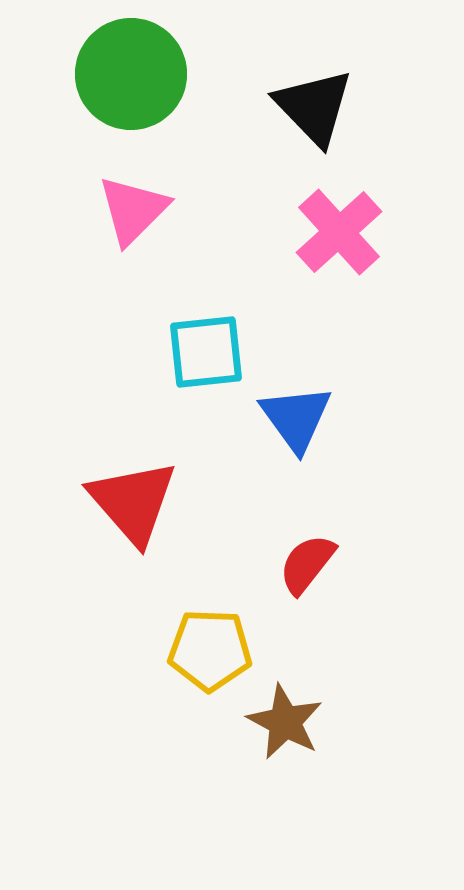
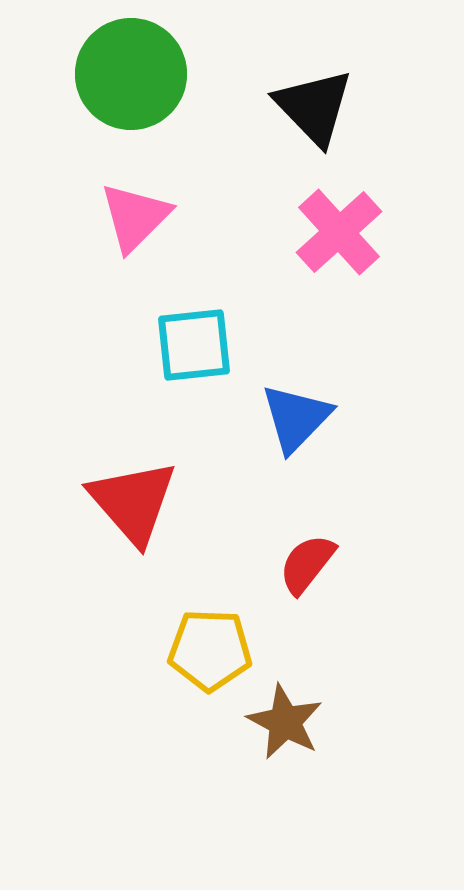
pink triangle: moved 2 px right, 7 px down
cyan square: moved 12 px left, 7 px up
blue triangle: rotated 20 degrees clockwise
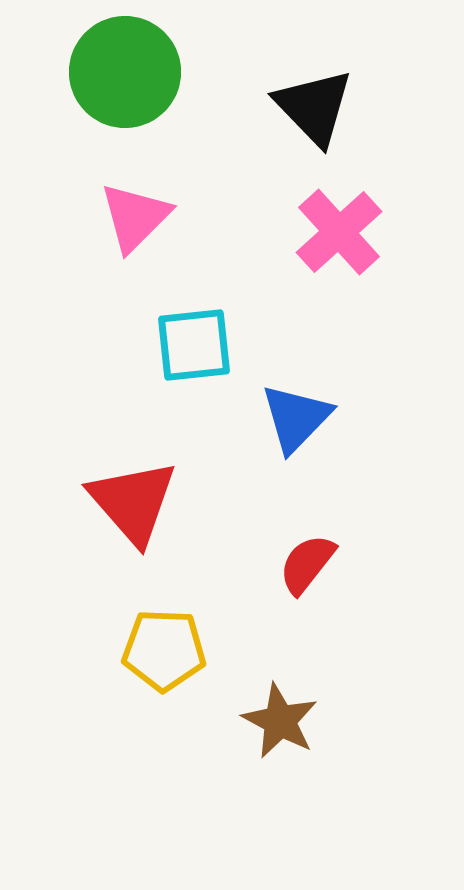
green circle: moved 6 px left, 2 px up
yellow pentagon: moved 46 px left
brown star: moved 5 px left, 1 px up
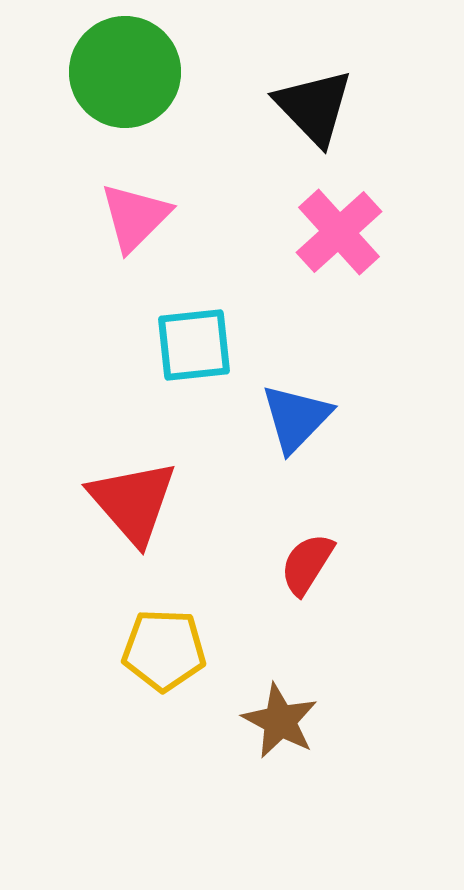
red semicircle: rotated 6 degrees counterclockwise
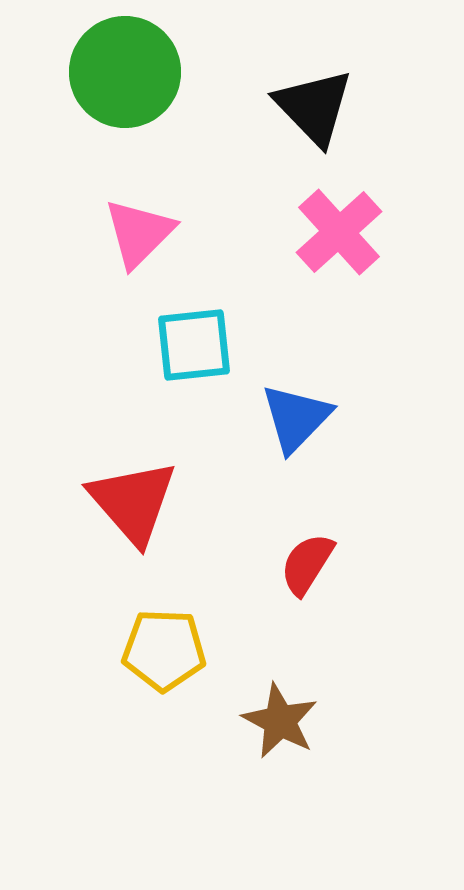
pink triangle: moved 4 px right, 16 px down
